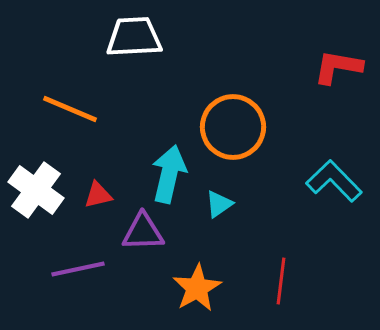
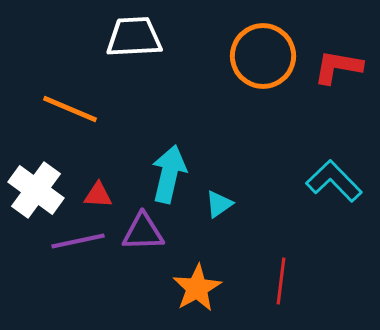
orange circle: moved 30 px right, 71 px up
red triangle: rotated 16 degrees clockwise
purple line: moved 28 px up
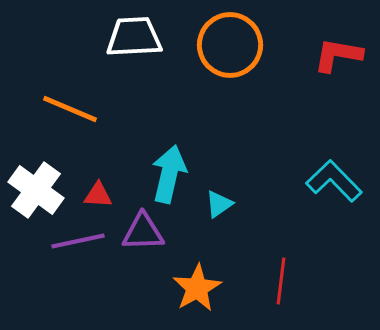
orange circle: moved 33 px left, 11 px up
red L-shape: moved 12 px up
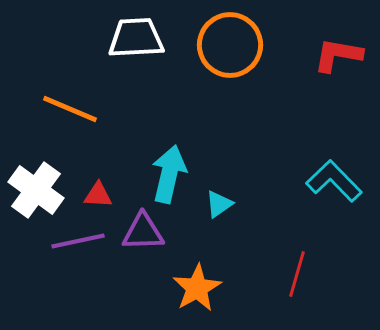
white trapezoid: moved 2 px right, 1 px down
red line: moved 16 px right, 7 px up; rotated 9 degrees clockwise
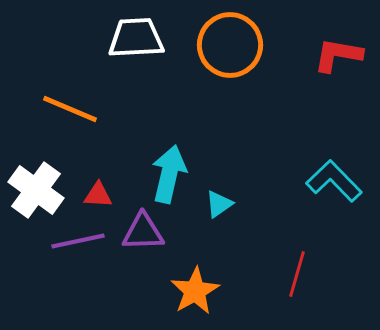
orange star: moved 2 px left, 3 px down
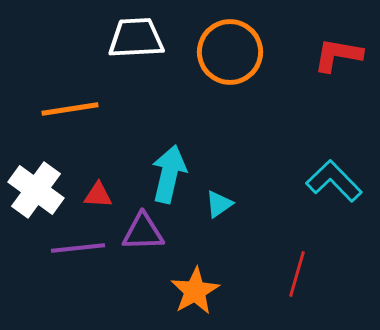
orange circle: moved 7 px down
orange line: rotated 32 degrees counterclockwise
purple line: moved 7 px down; rotated 6 degrees clockwise
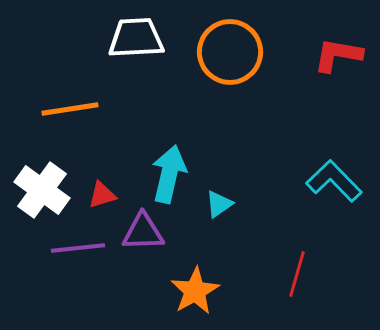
white cross: moved 6 px right
red triangle: moved 4 px right; rotated 20 degrees counterclockwise
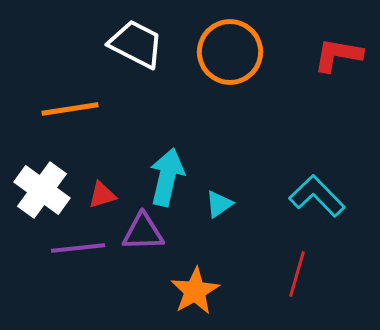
white trapezoid: moved 6 px down; rotated 30 degrees clockwise
cyan arrow: moved 2 px left, 3 px down
cyan L-shape: moved 17 px left, 15 px down
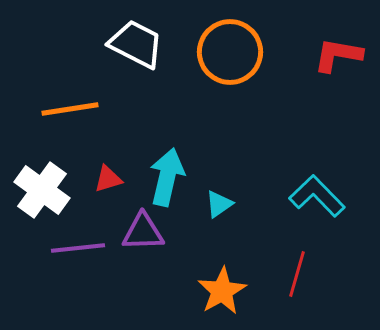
red triangle: moved 6 px right, 16 px up
orange star: moved 27 px right
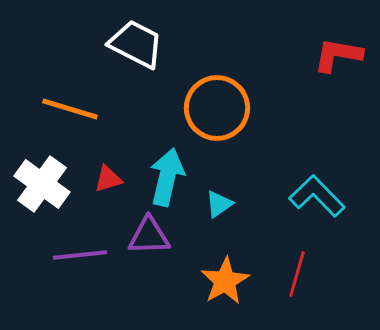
orange circle: moved 13 px left, 56 px down
orange line: rotated 26 degrees clockwise
white cross: moved 6 px up
purple triangle: moved 6 px right, 4 px down
purple line: moved 2 px right, 7 px down
orange star: moved 3 px right, 10 px up
